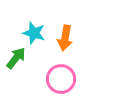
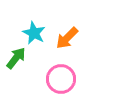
cyan star: rotated 10 degrees clockwise
orange arrow: moved 2 px right; rotated 35 degrees clockwise
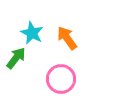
cyan star: moved 2 px left
orange arrow: rotated 100 degrees clockwise
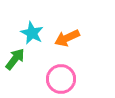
orange arrow: rotated 80 degrees counterclockwise
green arrow: moved 1 px left, 1 px down
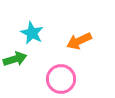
orange arrow: moved 12 px right, 3 px down
green arrow: rotated 35 degrees clockwise
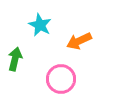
cyan star: moved 8 px right, 8 px up
green arrow: rotated 60 degrees counterclockwise
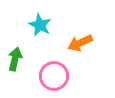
orange arrow: moved 1 px right, 2 px down
pink circle: moved 7 px left, 3 px up
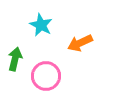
cyan star: moved 1 px right
pink circle: moved 8 px left
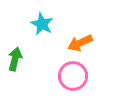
cyan star: moved 1 px right, 1 px up
pink circle: moved 27 px right
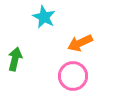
cyan star: moved 2 px right, 7 px up
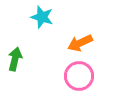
cyan star: moved 2 px left; rotated 10 degrees counterclockwise
pink circle: moved 6 px right
